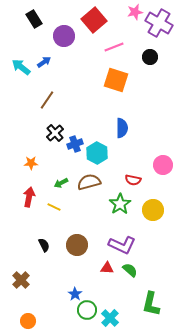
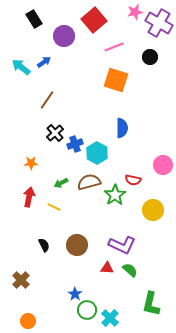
green star: moved 5 px left, 9 px up
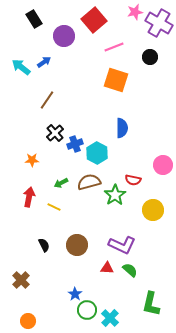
orange star: moved 1 px right, 3 px up
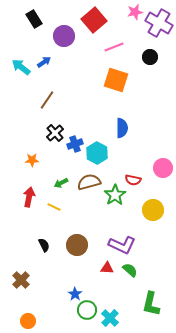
pink circle: moved 3 px down
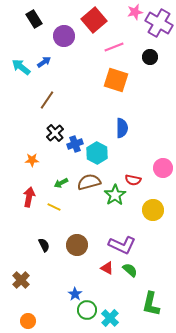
red triangle: rotated 24 degrees clockwise
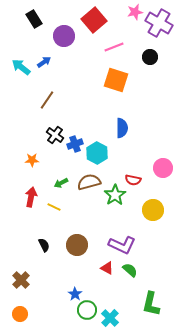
black cross: moved 2 px down; rotated 12 degrees counterclockwise
red arrow: moved 2 px right
orange circle: moved 8 px left, 7 px up
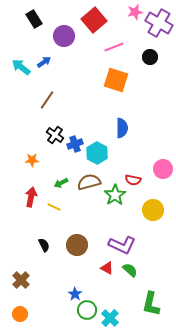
pink circle: moved 1 px down
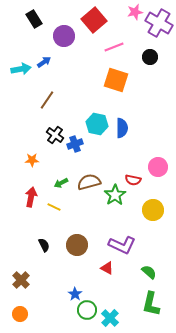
cyan arrow: moved 2 px down; rotated 132 degrees clockwise
cyan hexagon: moved 29 px up; rotated 15 degrees counterclockwise
pink circle: moved 5 px left, 2 px up
green semicircle: moved 19 px right, 2 px down
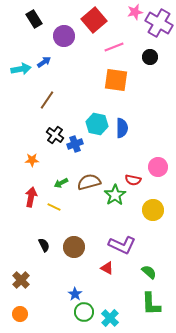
orange square: rotated 10 degrees counterclockwise
brown circle: moved 3 px left, 2 px down
green L-shape: rotated 15 degrees counterclockwise
green circle: moved 3 px left, 2 px down
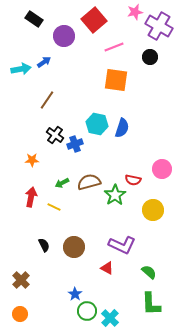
black rectangle: rotated 24 degrees counterclockwise
purple cross: moved 3 px down
blue semicircle: rotated 18 degrees clockwise
pink circle: moved 4 px right, 2 px down
green arrow: moved 1 px right
green circle: moved 3 px right, 1 px up
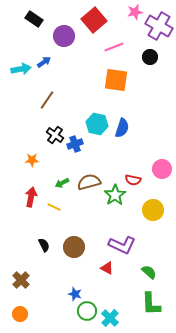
blue star: rotated 16 degrees counterclockwise
